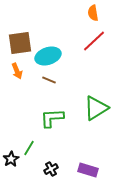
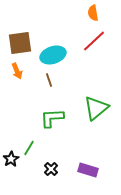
cyan ellipse: moved 5 px right, 1 px up
brown line: rotated 48 degrees clockwise
green triangle: rotated 8 degrees counterclockwise
black cross: rotated 16 degrees counterclockwise
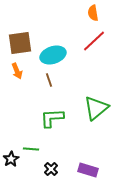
green line: moved 2 px right, 1 px down; rotated 63 degrees clockwise
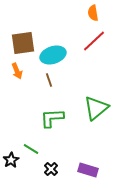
brown square: moved 3 px right
green line: rotated 28 degrees clockwise
black star: moved 1 px down
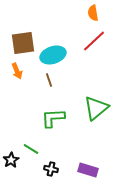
green L-shape: moved 1 px right
black cross: rotated 32 degrees counterclockwise
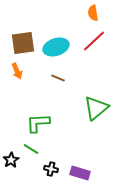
cyan ellipse: moved 3 px right, 8 px up
brown line: moved 9 px right, 2 px up; rotated 48 degrees counterclockwise
green L-shape: moved 15 px left, 5 px down
purple rectangle: moved 8 px left, 3 px down
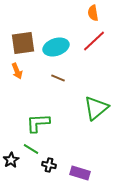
black cross: moved 2 px left, 4 px up
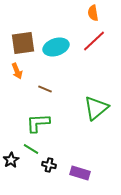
brown line: moved 13 px left, 11 px down
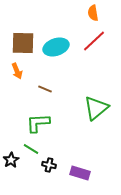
brown square: rotated 10 degrees clockwise
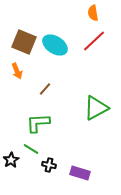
brown square: moved 1 px right, 1 px up; rotated 20 degrees clockwise
cyan ellipse: moved 1 px left, 2 px up; rotated 50 degrees clockwise
brown line: rotated 72 degrees counterclockwise
green triangle: rotated 12 degrees clockwise
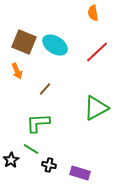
red line: moved 3 px right, 11 px down
